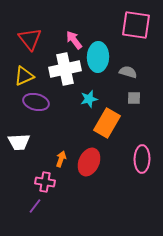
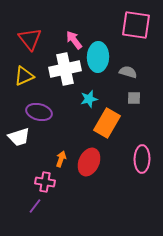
purple ellipse: moved 3 px right, 10 px down
white trapezoid: moved 5 px up; rotated 15 degrees counterclockwise
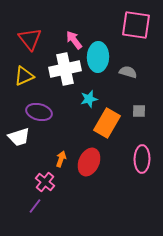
gray square: moved 5 px right, 13 px down
pink cross: rotated 30 degrees clockwise
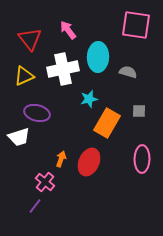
pink arrow: moved 6 px left, 10 px up
white cross: moved 2 px left
purple ellipse: moved 2 px left, 1 px down
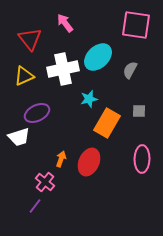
pink arrow: moved 3 px left, 7 px up
cyan ellipse: rotated 44 degrees clockwise
gray semicircle: moved 2 px right, 2 px up; rotated 78 degrees counterclockwise
purple ellipse: rotated 40 degrees counterclockwise
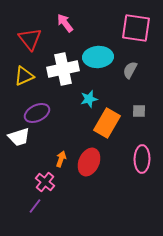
pink square: moved 3 px down
cyan ellipse: rotated 40 degrees clockwise
